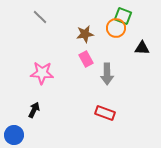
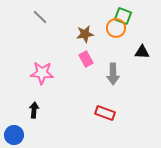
black triangle: moved 4 px down
gray arrow: moved 6 px right
black arrow: rotated 21 degrees counterclockwise
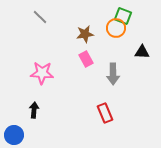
red rectangle: rotated 48 degrees clockwise
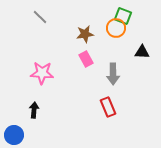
red rectangle: moved 3 px right, 6 px up
